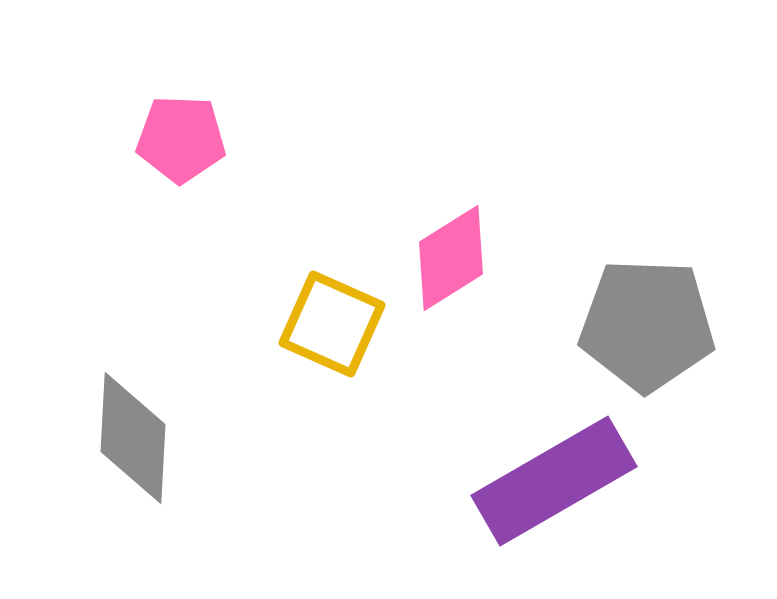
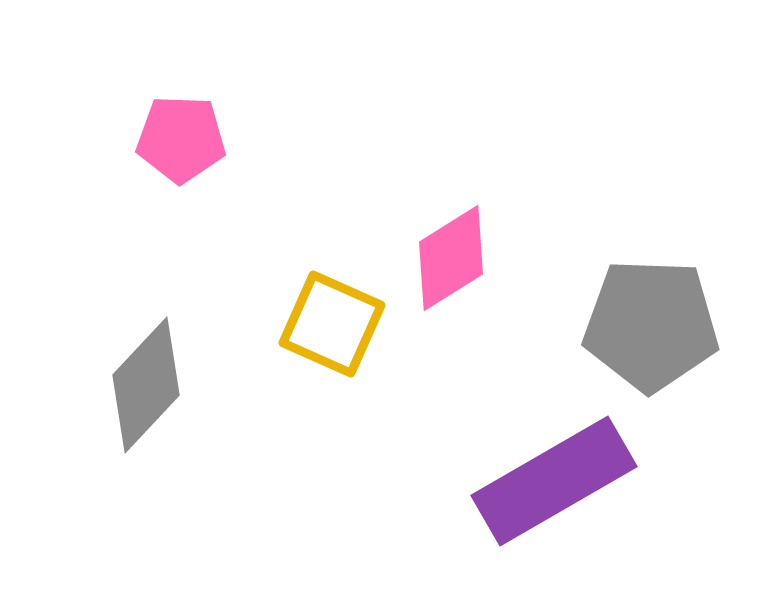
gray pentagon: moved 4 px right
gray diamond: moved 13 px right, 53 px up; rotated 40 degrees clockwise
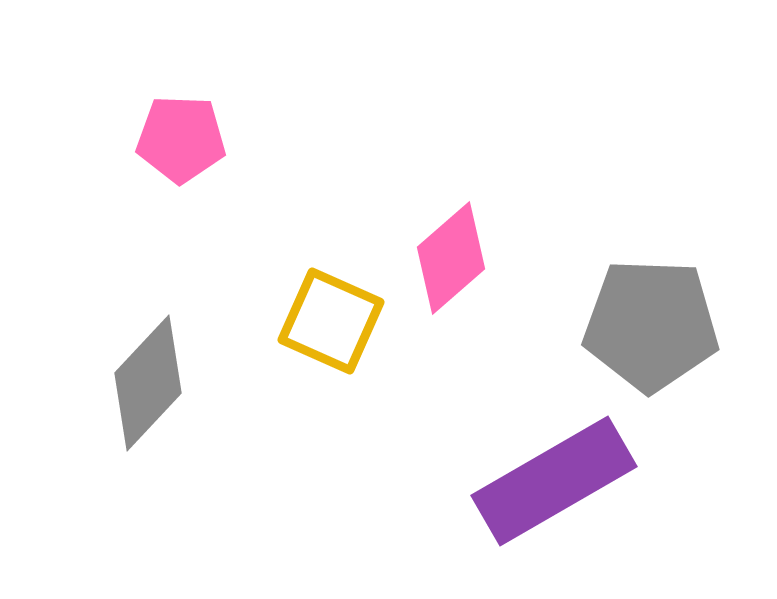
pink diamond: rotated 9 degrees counterclockwise
yellow square: moved 1 px left, 3 px up
gray diamond: moved 2 px right, 2 px up
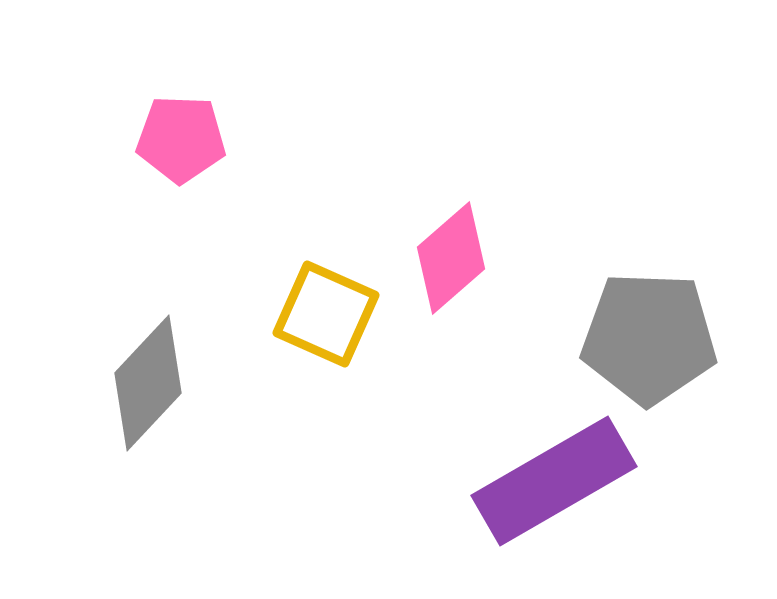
yellow square: moved 5 px left, 7 px up
gray pentagon: moved 2 px left, 13 px down
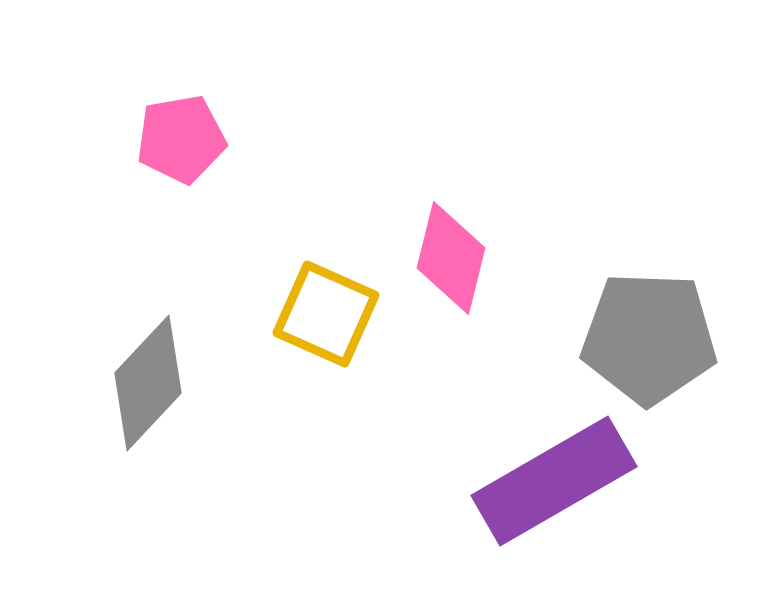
pink pentagon: rotated 12 degrees counterclockwise
pink diamond: rotated 35 degrees counterclockwise
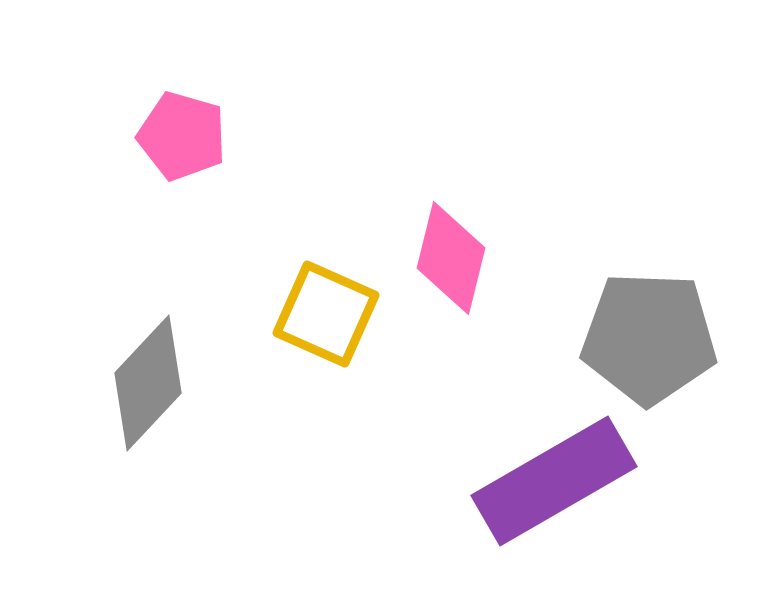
pink pentagon: moved 1 px right, 3 px up; rotated 26 degrees clockwise
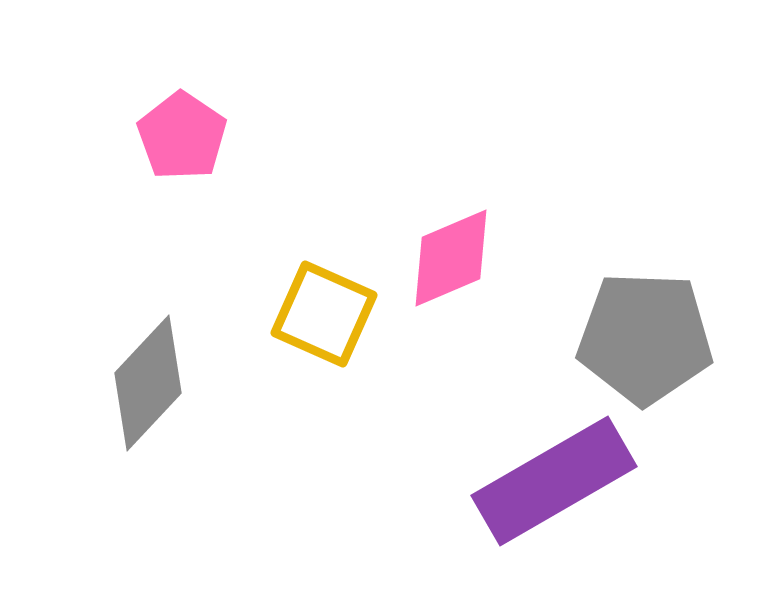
pink pentagon: rotated 18 degrees clockwise
pink diamond: rotated 53 degrees clockwise
yellow square: moved 2 px left
gray pentagon: moved 4 px left
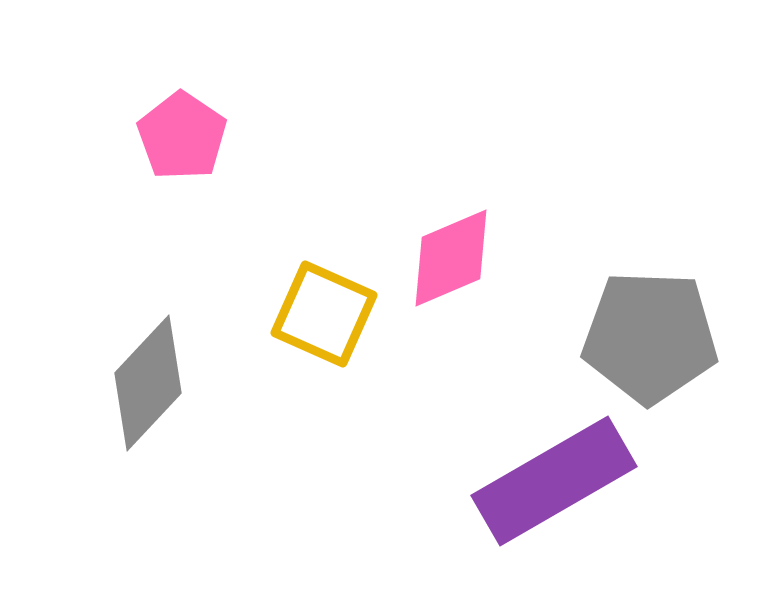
gray pentagon: moved 5 px right, 1 px up
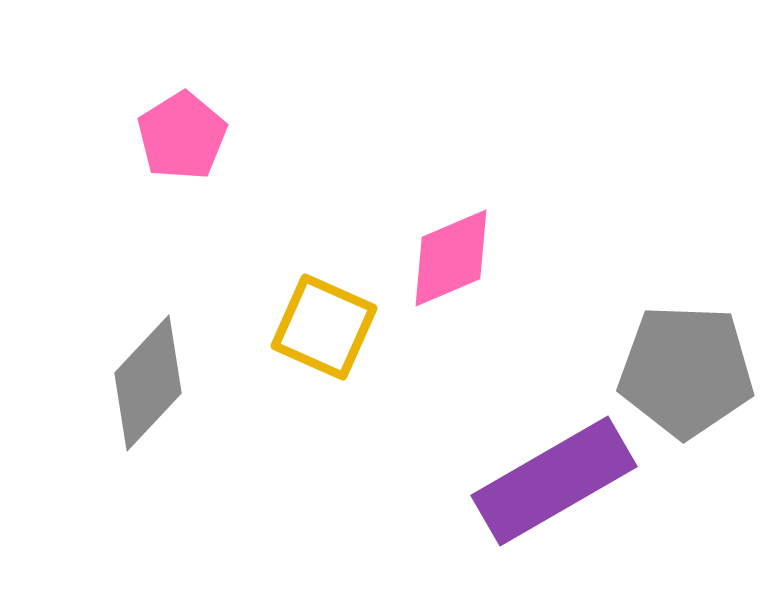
pink pentagon: rotated 6 degrees clockwise
yellow square: moved 13 px down
gray pentagon: moved 36 px right, 34 px down
